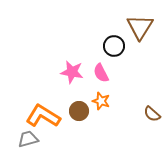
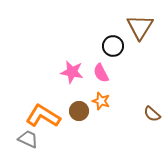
black circle: moved 1 px left
gray trapezoid: rotated 40 degrees clockwise
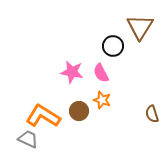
orange star: moved 1 px right, 1 px up
brown semicircle: rotated 30 degrees clockwise
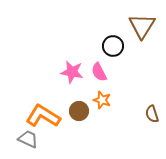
brown triangle: moved 2 px right, 1 px up
pink semicircle: moved 2 px left, 1 px up
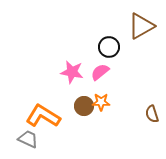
brown triangle: moved 1 px left; rotated 28 degrees clockwise
black circle: moved 4 px left, 1 px down
pink semicircle: moved 1 px right; rotated 78 degrees clockwise
orange star: moved 1 px left, 2 px down; rotated 18 degrees counterclockwise
brown circle: moved 5 px right, 5 px up
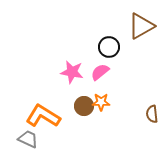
brown semicircle: rotated 12 degrees clockwise
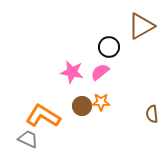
brown circle: moved 2 px left
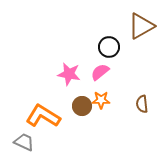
pink star: moved 3 px left, 2 px down
orange star: moved 2 px up
brown semicircle: moved 10 px left, 10 px up
gray trapezoid: moved 4 px left, 3 px down
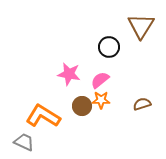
brown triangle: rotated 28 degrees counterclockwise
pink semicircle: moved 8 px down
brown semicircle: rotated 78 degrees clockwise
